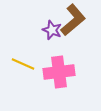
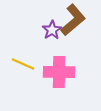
purple star: rotated 18 degrees clockwise
pink cross: rotated 8 degrees clockwise
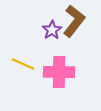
brown L-shape: moved 1 px right, 1 px down; rotated 12 degrees counterclockwise
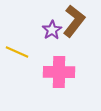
yellow line: moved 6 px left, 12 px up
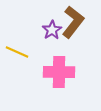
brown L-shape: moved 1 px left, 1 px down
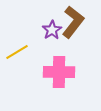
yellow line: rotated 55 degrees counterclockwise
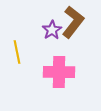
yellow line: rotated 70 degrees counterclockwise
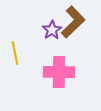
brown L-shape: rotated 8 degrees clockwise
yellow line: moved 2 px left, 1 px down
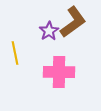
brown L-shape: rotated 8 degrees clockwise
purple star: moved 3 px left, 1 px down
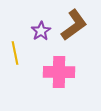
brown L-shape: moved 1 px right, 3 px down
purple star: moved 8 px left
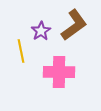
yellow line: moved 6 px right, 2 px up
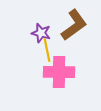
purple star: moved 2 px down; rotated 24 degrees counterclockwise
yellow line: moved 26 px right, 1 px up
